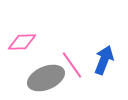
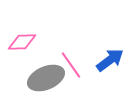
blue arrow: moved 6 px right; rotated 32 degrees clockwise
pink line: moved 1 px left
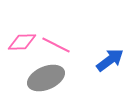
pink line: moved 15 px left, 20 px up; rotated 28 degrees counterclockwise
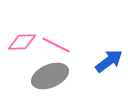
blue arrow: moved 1 px left, 1 px down
gray ellipse: moved 4 px right, 2 px up
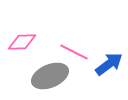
pink line: moved 18 px right, 7 px down
blue arrow: moved 3 px down
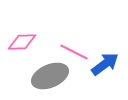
blue arrow: moved 4 px left
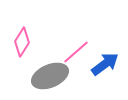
pink diamond: rotated 56 degrees counterclockwise
pink line: moved 2 px right; rotated 68 degrees counterclockwise
